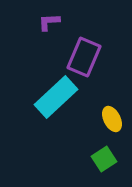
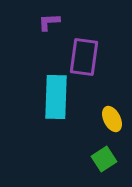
purple rectangle: rotated 15 degrees counterclockwise
cyan rectangle: rotated 45 degrees counterclockwise
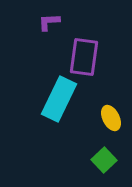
cyan rectangle: moved 3 px right, 2 px down; rotated 24 degrees clockwise
yellow ellipse: moved 1 px left, 1 px up
green square: moved 1 px down; rotated 10 degrees counterclockwise
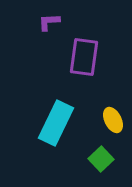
cyan rectangle: moved 3 px left, 24 px down
yellow ellipse: moved 2 px right, 2 px down
green square: moved 3 px left, 1 px up
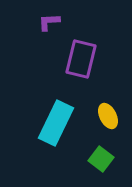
purple rectangle: moved 3 px left, 2 px down; rotated 6 degrees clockwise
yellow ellipse: moved 5 px left, 4 px up
green square: rotated 10 degrees counterclockwise
